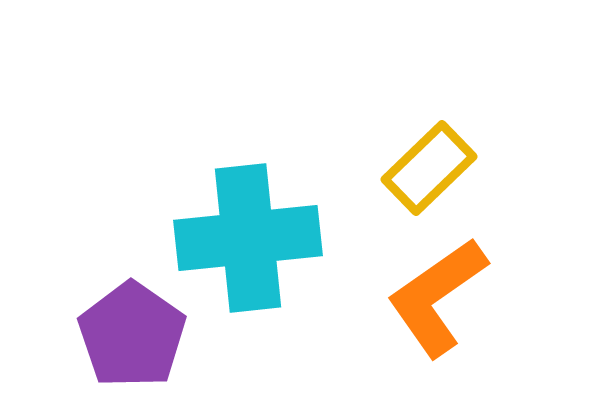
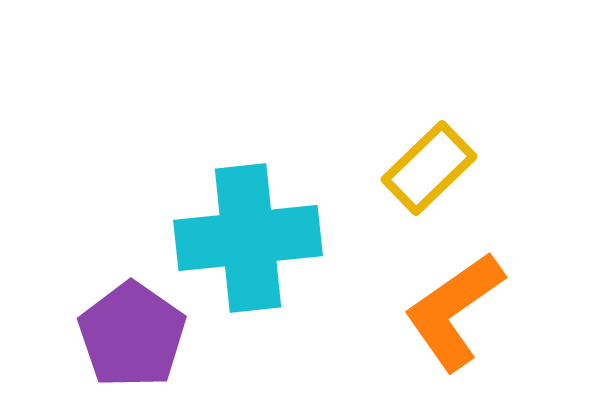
orange L-shape: moved 17 px right, 14 px down
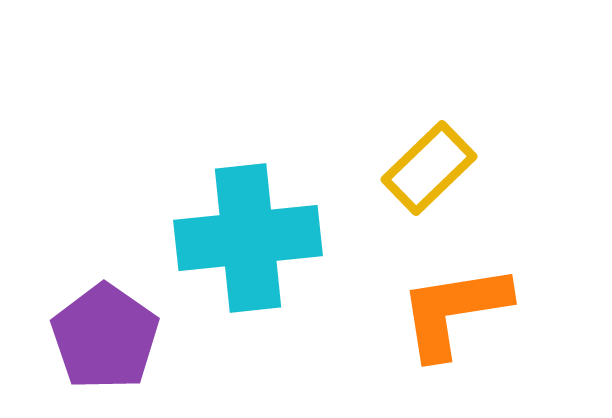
orange L-shape: rotated 26 degrees clockwise
purple pentagon: moved 27 px left, 2 px down
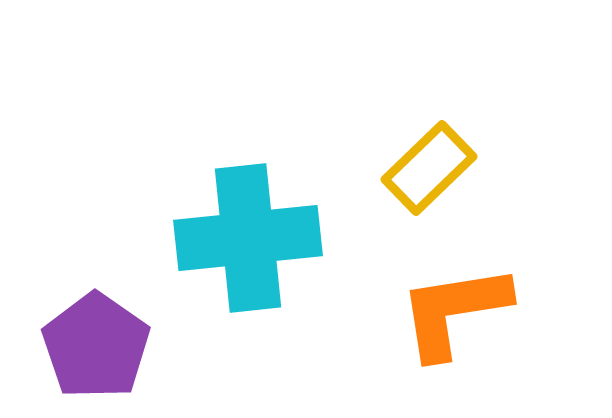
purple pentagon: moved 9 px left, 9 px down
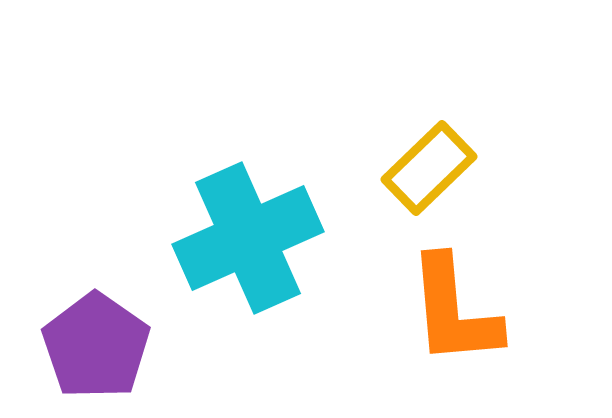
cyan cross: rotated 18 degrees counterclockwise
orange L-shape: rotated 86 degrees counterclockwise
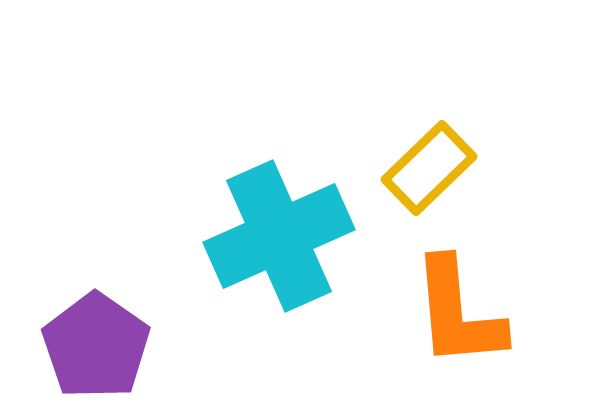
cyan cross: moved 31 px right, 2 px up
orange L-shape: moved 4 px right, 2 px down
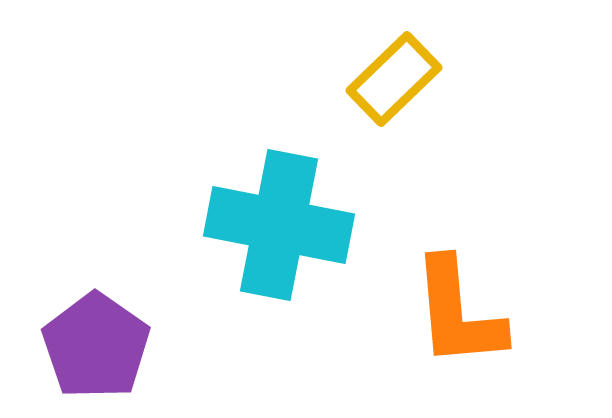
yellow rectangle: moved 35 px left, 89 px up
cyan cross: moved 11 px up; rotated 35 degrees clockwise
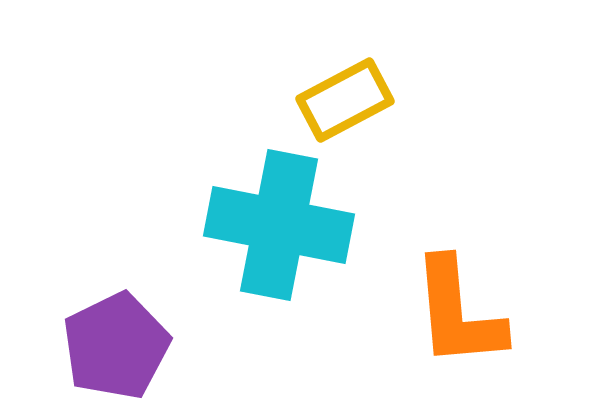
yellow rectangle: moved 49 px left, 21 px down; rotated 16 degrees clockwise
purple pentagon: moved 20 px right; rotated 11 degrees clockwise
